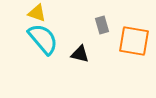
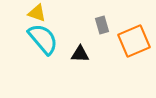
orange square: rotated 32 degrees counterclockwise
black triangle: rotated 12 degrees counterclockwise
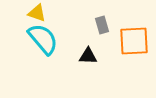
orange square: rotated 20 degrees clockwise
black triangle: moved 8 px right, 2 px down
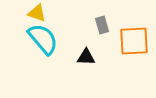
black triangle: moved 2 px left, 1 px down
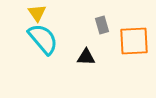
yellow triangle: rotated 36 degrees clockwise
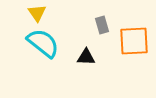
cyan semicircle: moved 4 px down; rotated 12 degrees counterclockwise
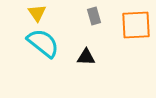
gray rectangle: moved 8 px left, 9 px up
orange square: moved 2 px right, 16 px up
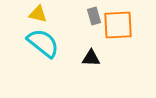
yellow triangle: moved 1 px right, 1 px down; rotated 42 degrees counterclockwise
orange square: moved 18 px left
black triangle: moved 5 px right, 1 px down
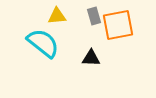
yellow triangle: moved 19 px right, 2 px down; rotated 18 degrees counterclockwise
orange square: rotated 8 degrees counterclockwise
